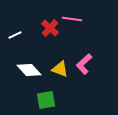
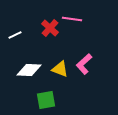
white diamond: rotated 45 degrees counterclockwise
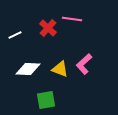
red cross: moved 2 px left
white diamond: moved 1 px left, 1 px up
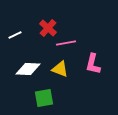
pink line: moved 6 px left, 24 px down; rotated 18 degrees counterclockwise
pink L-shape: moved 9 px right; rotated 35 degrees counterclockwise
green square: moved 2 px left, 2 px up
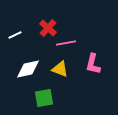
white diamond: rotated 15 degrees counterclockwise
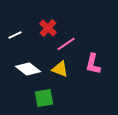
pink line: moved 1 px down; rotated 24 degrees counterclockwise
white diamond: rotated 50 degrees clockwise
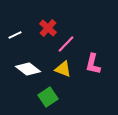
pink line: rotated 12 degrees counterclockwise
yellow triangle: moved 3 px right
green square: moved 4 px right, 1 px up; rotated 24 degrees counterclockwise
